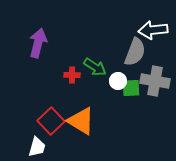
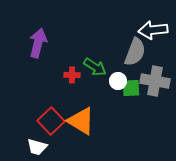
white trapezoid: rotated 90 degrees clockwise
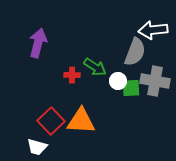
orange triangle: rotated 28 degrees counterclockwise
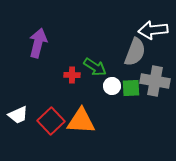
white circle: moved 6 px left, 5 px down
white trapezoid: moved 19 px left, 32 px up; rotated 40 degrees counterclockwise
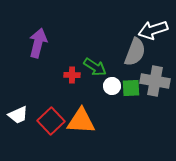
white arrow: rotated 12 degrees counterclockwise
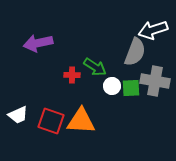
purple arrow: rotated 116 degrees counterclockwise
red square: rotated 28 degrees counterclockwise
